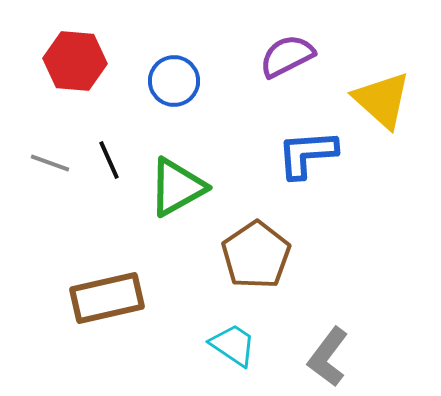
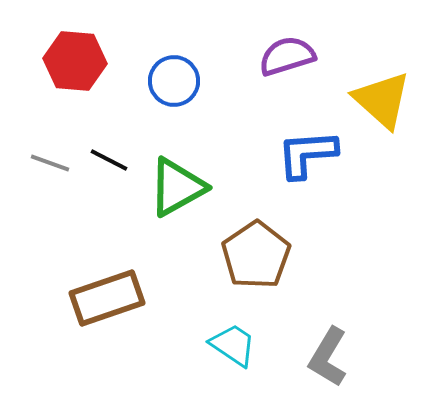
purple semicircle: rotated 10 degrees clockwise
black line: rotated 39 degrees counterclockwise
brown rectangle: rotated 6 degrees counterclockwise
gray L-shape: rotated 6 degrees counterclockwise
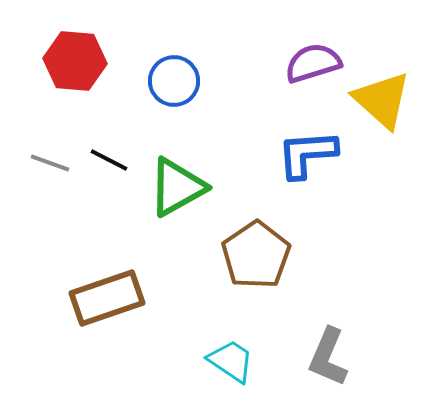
purple semicircle: moved 26 px right, 7 px down
cyan trapezoid: moved 2 px left, 16 px down
gray L-shape: rotated 8 degrees counterclockwise
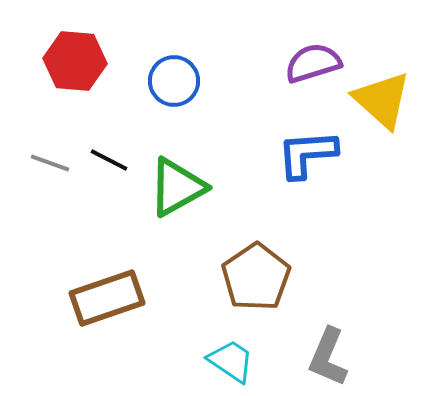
brown pentagon: moved 22 px down
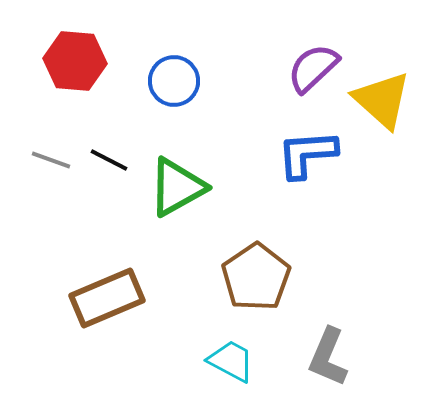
purple semicircle: moved 5 px down; rotated 26 degrees counterclockwise
gray line: moved 1 px right, 3 px up
brown rectangle: rotated 4 degrees counterclockwise
cyan trapezoid: rotated 6 degrees counterclockwise
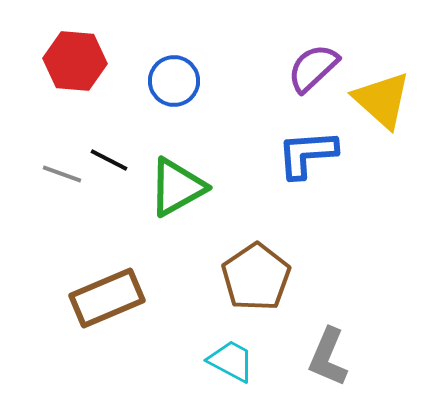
gray line: moved 11 px right, 14 px down
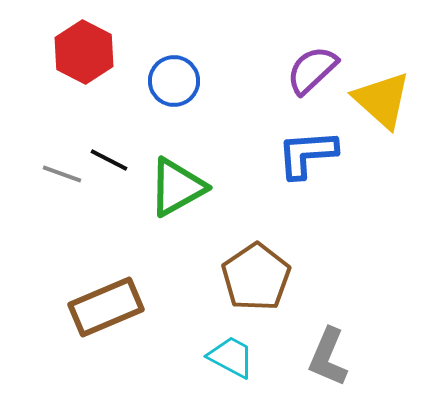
red hexagon: moved 9 px right, 9 px up; rotated 22 degrees clockwise
purple semicircle: moved 1 px left, 2 px down
brown rectangle: moved 1 px left, 9 px down
cyan trapezoid: moved 4 px up
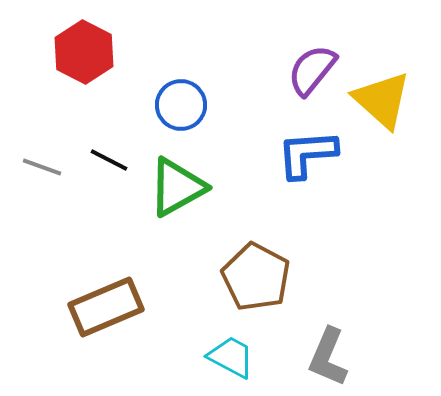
purple semicircle: rotated 8 degrees counterclockwise
blue circle: moved 7 px right, 24 px down
gray line: moved 20 px left, 7 px up
brown pentagon: rotated 10 degrees counterclockwise
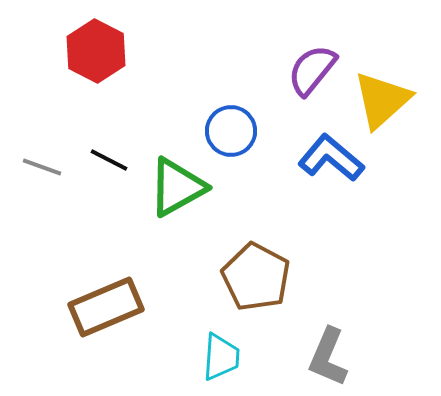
red hexagon: moved 12 px right, 1 px up
yellow triangle: rotated 36 degrees clockwise
blue circle: moved 50 px right, 26 px down
blue L-shape: moved 24 px right, 4 px down; rotated 44 degrees clockwise
cyan trapezoid: moved 10 px left; rotated 66 degrees clockwise
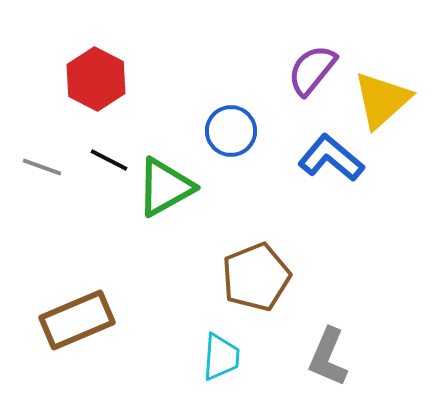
red hexagon: moved 28 px down
green triangle: moved 12 px left
brown pentagon: rotated 22 degrees clockwise
brown rectangle: moved 29 px left, 13 px down
